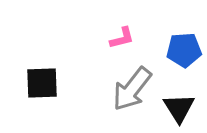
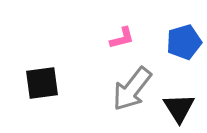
blue pentagon: moved 8 px up; rotated 12 degrees counterclockwise
black square: rotated 6 degrees counterclockwise
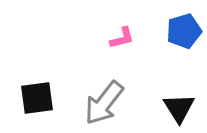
blue pentagon: moved 11 px up
black square: moved 5 px left, 15 px down
gray arrow: moved 28 px left, 14 px down
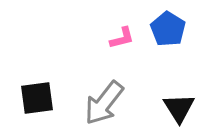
blue pentagon: moved 16 px left, 2 px up; rotated 24 degrees counterclockwise
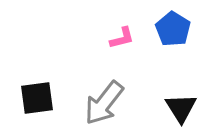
blue pentagon: moved 5 px right
black triangle: moved 2 px right
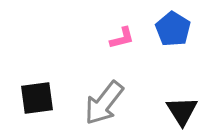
black triangle: moved 1 px right, 3 px down
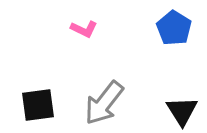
blue pentagon: moved 1 px right, 1 px up
pink L-shape: moved 38 px left, 9 px up; rotated 40 degrees clockwise
black square: moved 1 px right, 7 px down
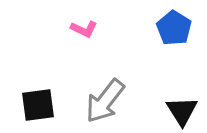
gray arrow: moved 1 px right, 2 px up
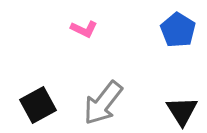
blue pentagon: moved 4 px right, 2 px down
gray arrow: moved 2 px left, 2 px down
black square: rotated 21 degrees counterclockwise
